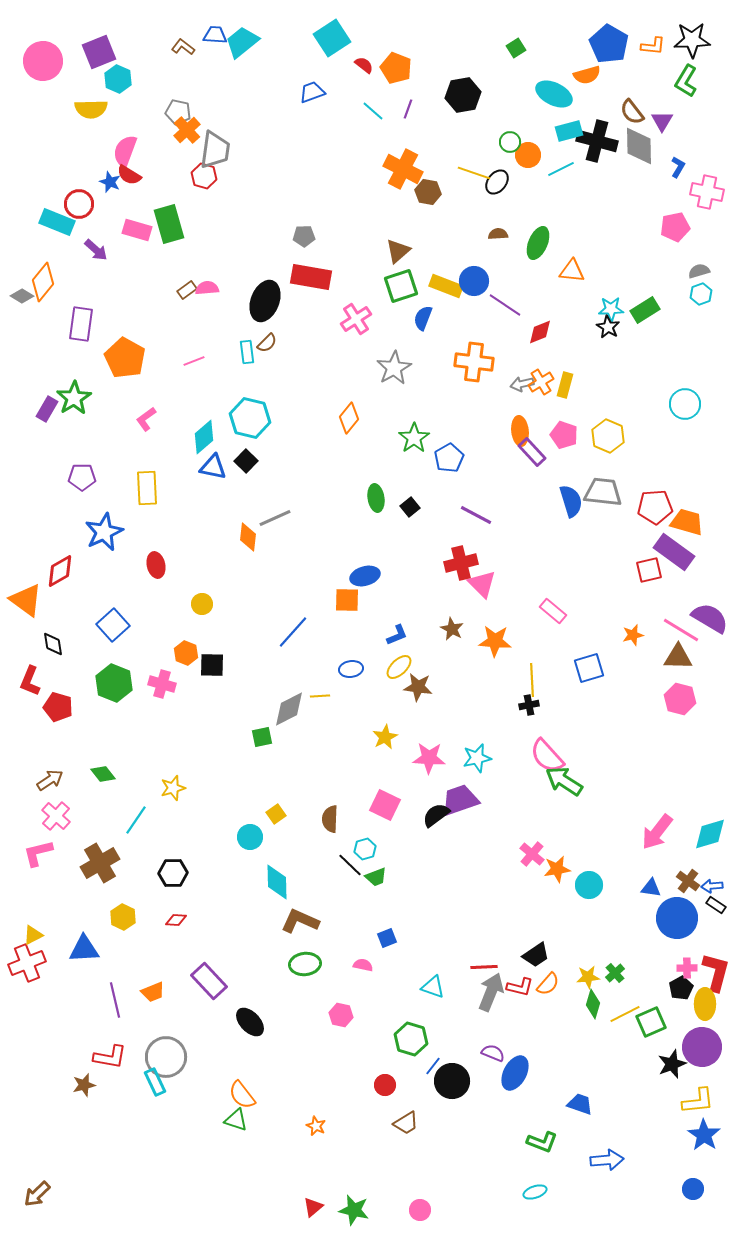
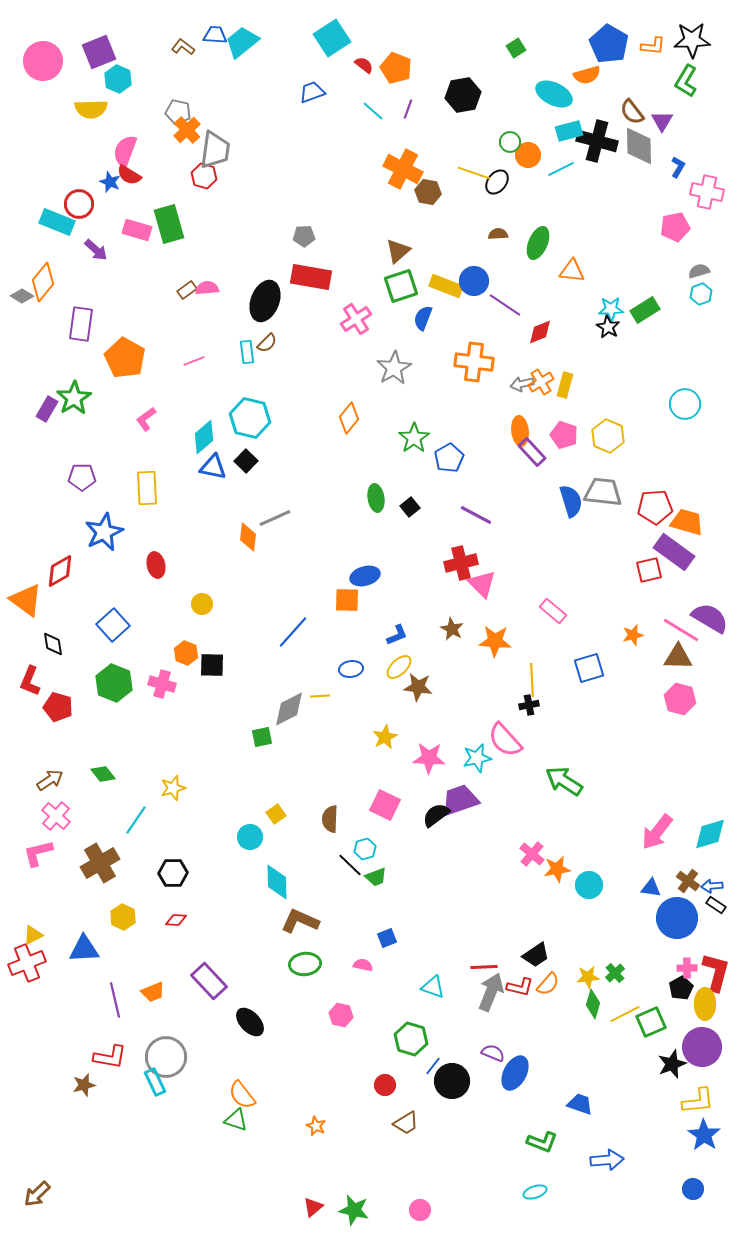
pink semicircle at (547, 756): moved 42 px left, 16 px up
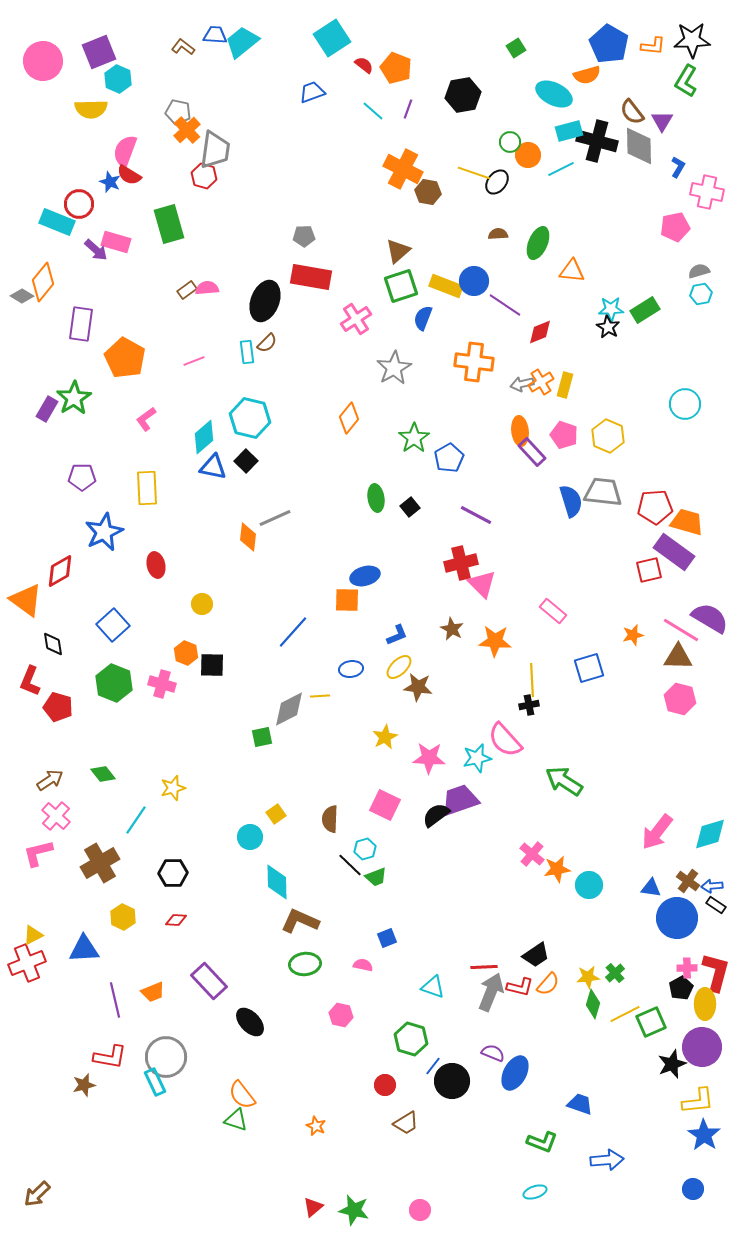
pink rectangle at (137, 230): moved 21 px left, 12 px down
cyan hexagon at (701, 294): rotated 10 degrees clockwise
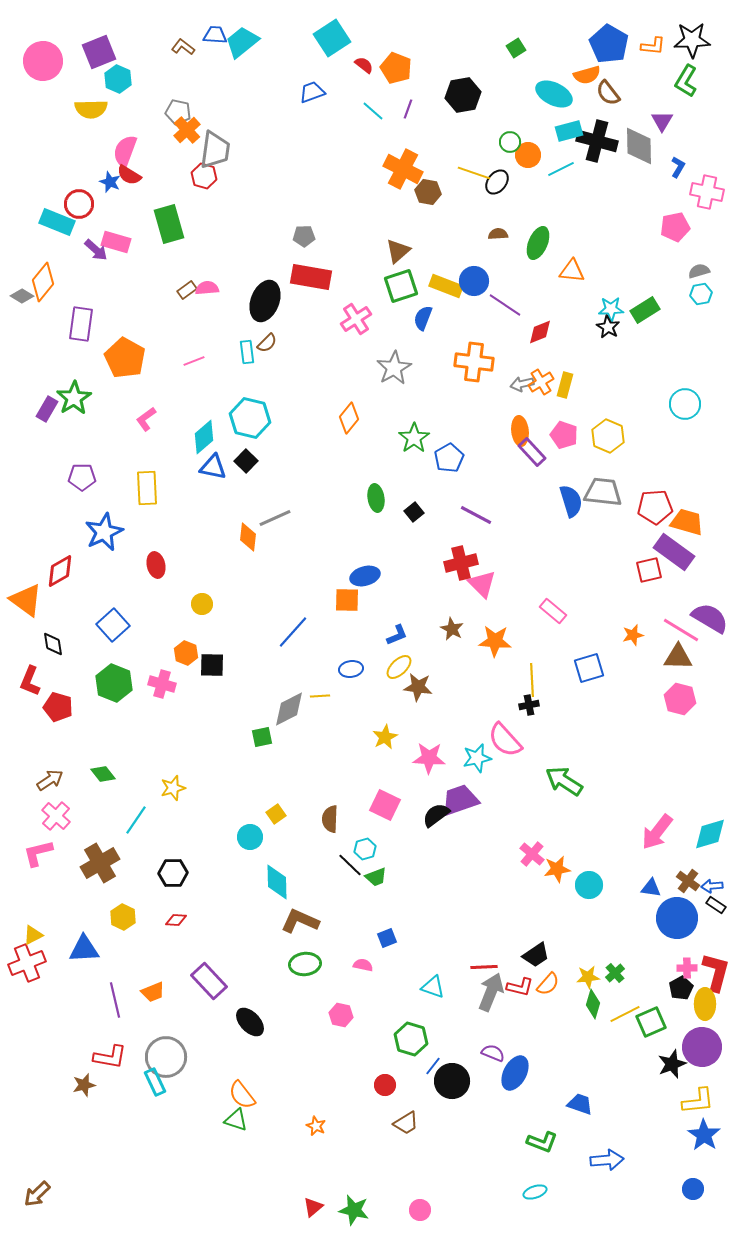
brown semicircle at (632, 112): moved 24 px left, 19 px up
black square at (410, 507): moved 4 px right, 5 px down
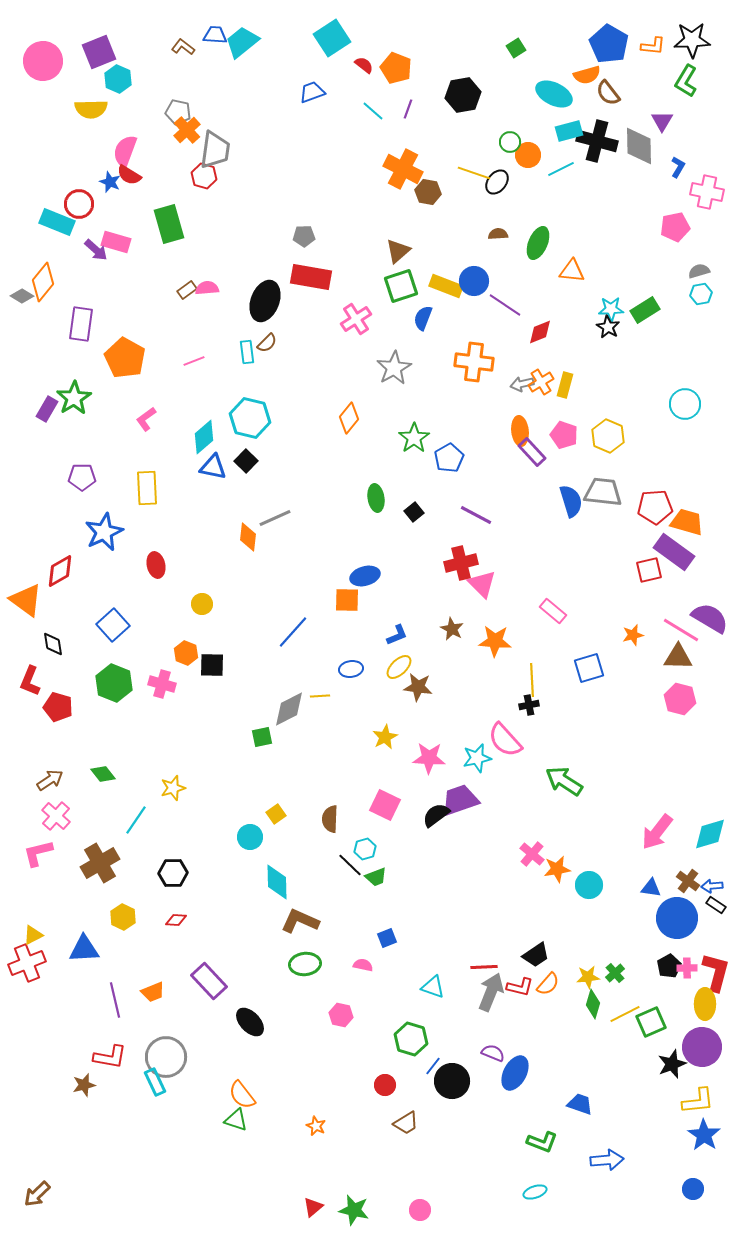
black pentagon at (681, 988): moved 12 px left, 22 px up
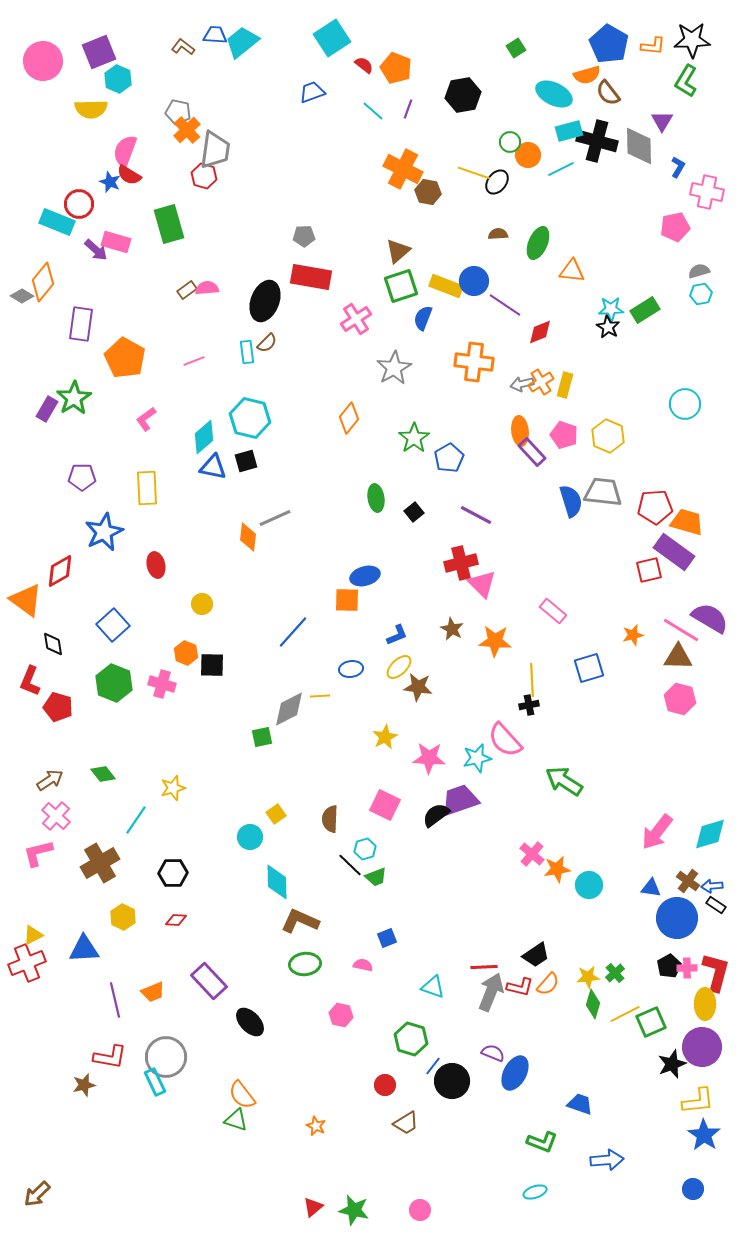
black square at (246, 461): rotated 30 degrees clockwise
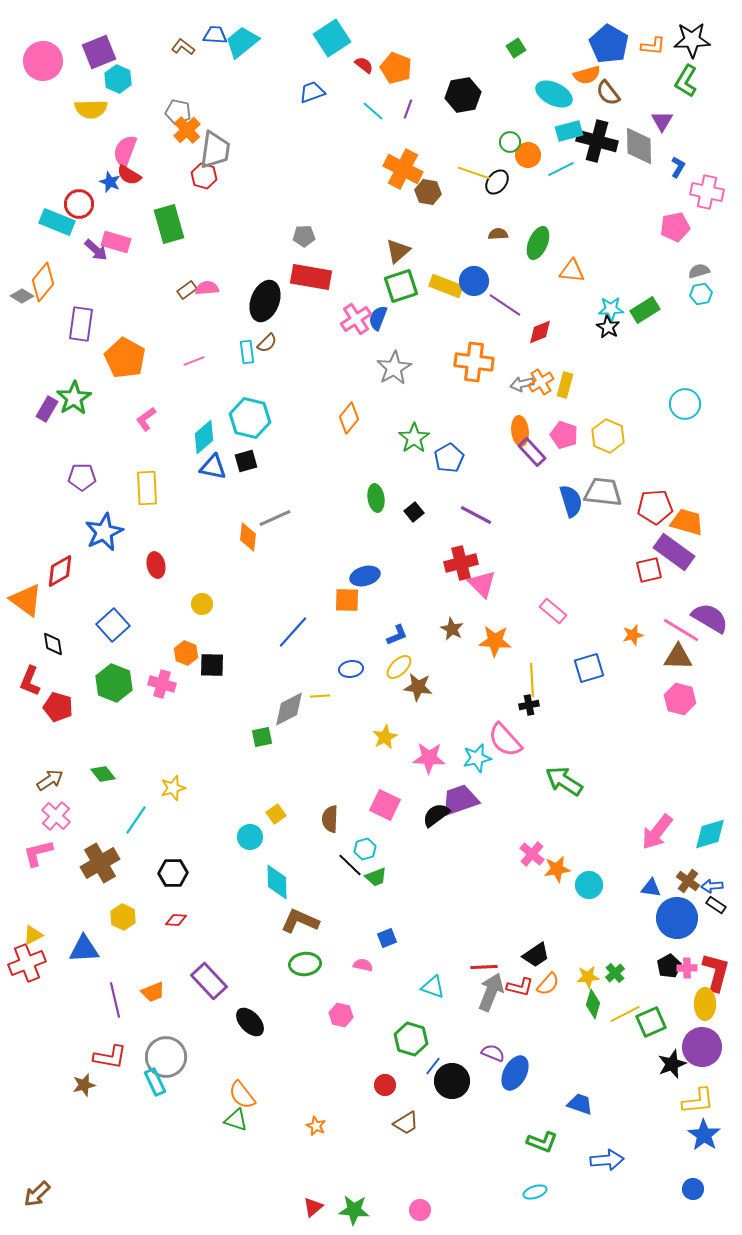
blue semicircle at (423, 318): moved 45 px left
green star at (354, 1210): rotated 8 degrees counterclockwise
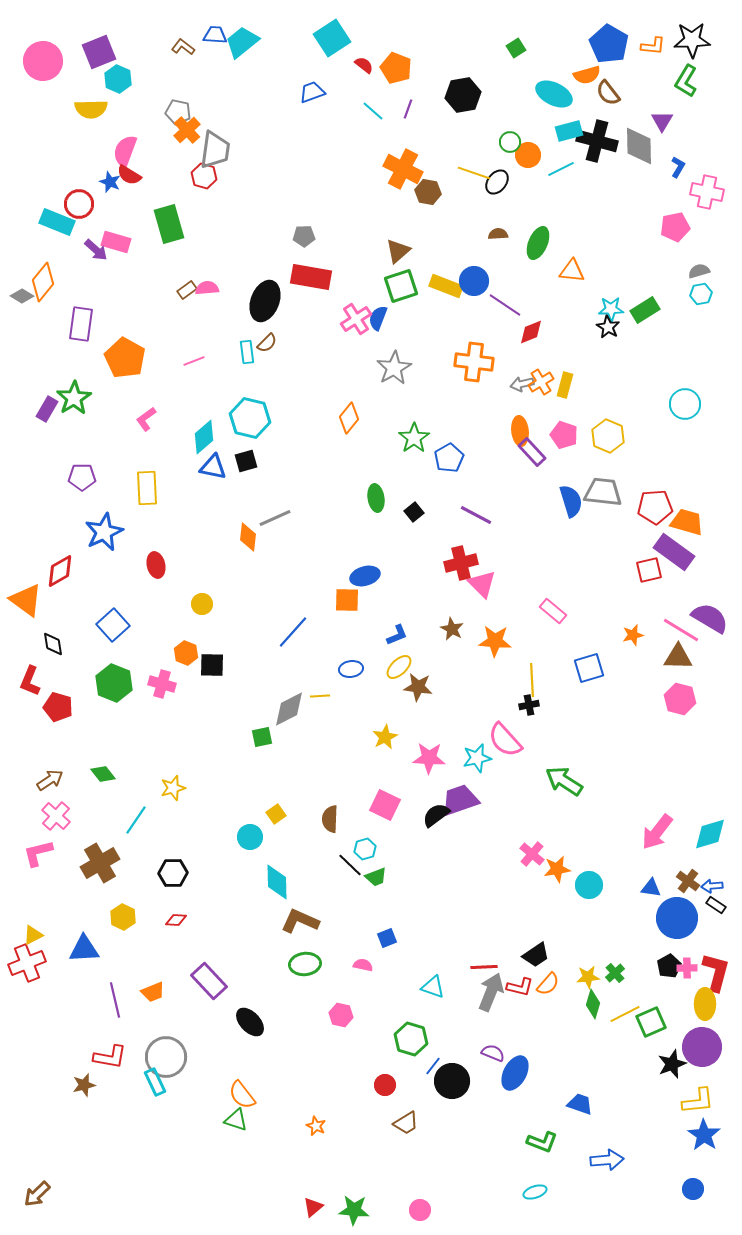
red diamond at (540, 332): moved 9 px left
